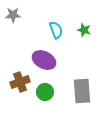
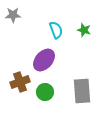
purple ellipse: rotated 75 degrees counterclockwise
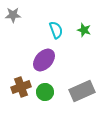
brown cross: moved 1 px right, 5 px down
gray rectangle: rotated 70 degrees clockwise
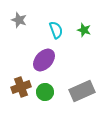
gray star: moved 6 px right, 5 px down; rotated 21 degrees clockwise
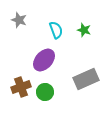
gray rectangle: moved 4 px right, 12 px up
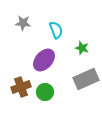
gray star: moved 4 px right, 3 px down; rotated 14 degrees counterclockwise
green star: moved 2 px left, 18 px down
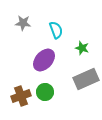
brown cross: moved 9 px down
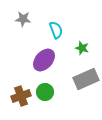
gray star: moved 4 px up
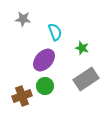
cyan semicircle: moved 1 px left, 2 px down
gray rectangle: rotated 10 degrees counterclockwise
green circle: moved 6 px up
brown cross: moved 1 px right
